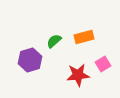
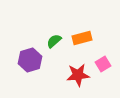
orange rectangle: moved 2 px left, 1 px down
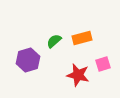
purple hexagon: moved 2 px left
pink square: rotated 14 degrees clockwise
red star: rotated 20 degrees clockwise
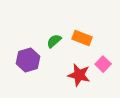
orange rectangle: rotated 36 degrees clockwise
pink square: rotated 28 degrees counterclockwise
red star: moved 1 px right
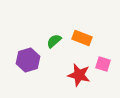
pink square: rotated 28 degrees counterclockwise
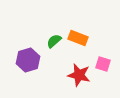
orange rectangle: moved 4 px left
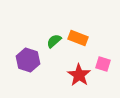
purple hexagon: rotated 25 degrees counterclockwise
red star: rotated 20 degrees clockwise
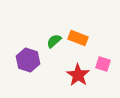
red star: moved 1 px left
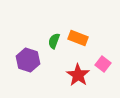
green semicircle: rotated 28 degrees counterclockwise
pink square: rotated 21 degrees clockwise
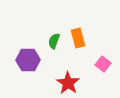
orange rectangle: rotated 54 degrees clockwise
purple hexagon: rotated 20 degrees counterclockwise
red star: moved 10 px left, 8 px down
